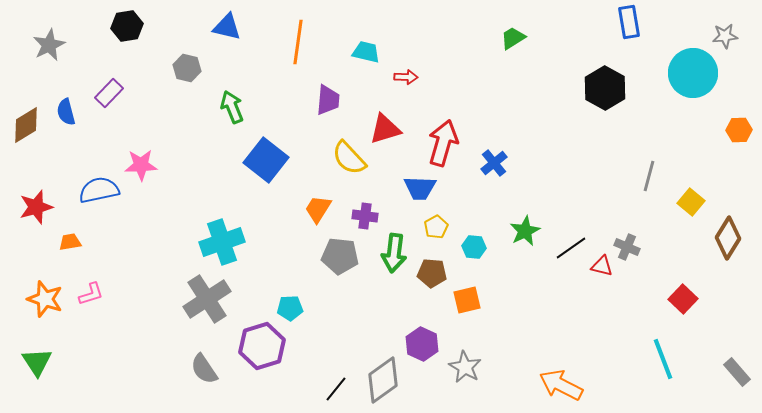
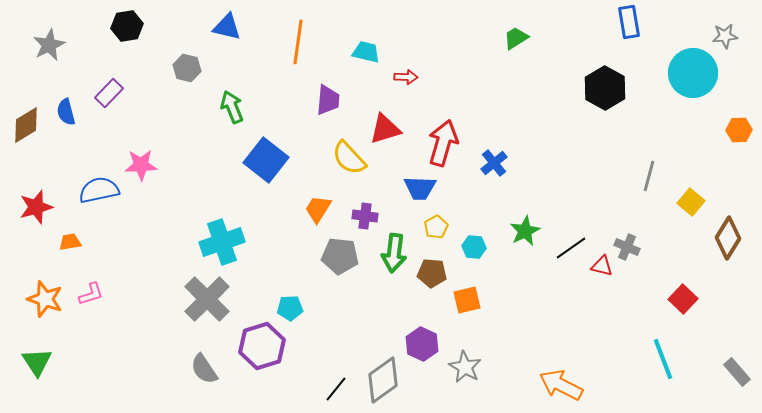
green trapezoid at (513, 38): moved 3 px right
gray cross at (207, 299): rotated 12 degrees counterclockwise
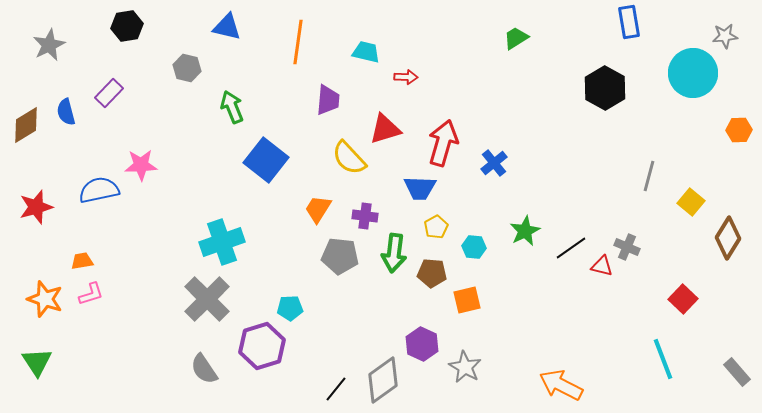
orange trapezoid at (70, 242): moved 12 px right, 19 px down
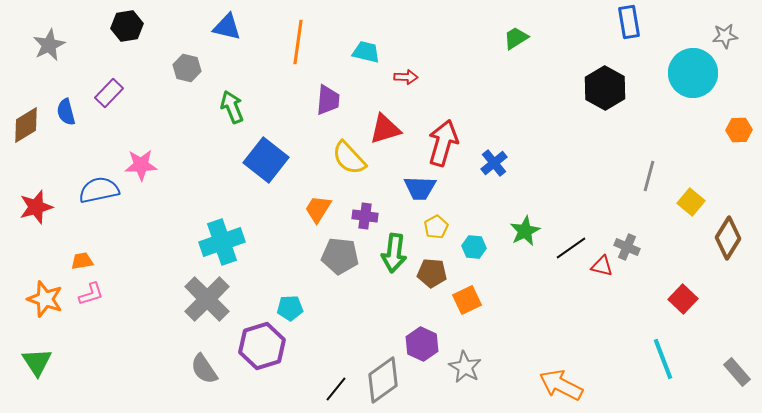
orange square at (467, 300): rotated 12 degrees counterclockwise
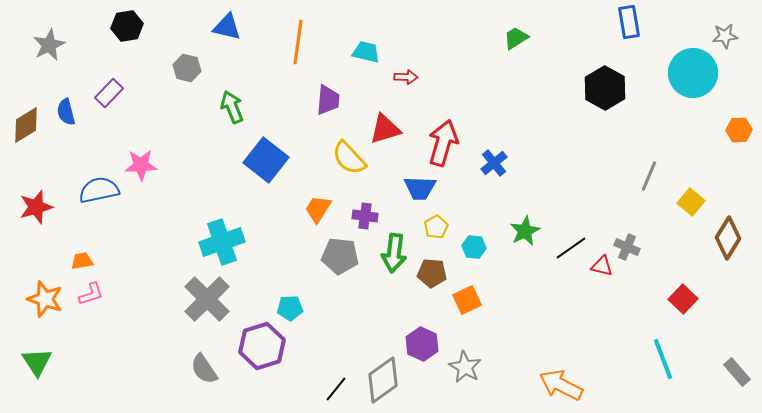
gray line at (649, 176): rotated 8 degrees clockwise
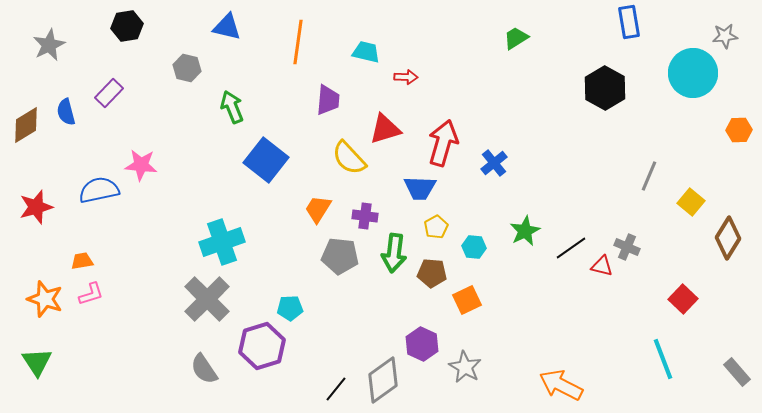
pink star at (141, 165): rotated 8 degrees clockwise
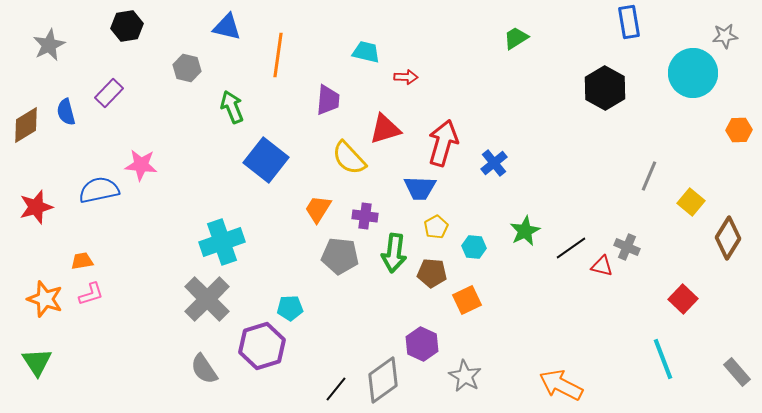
orange line at (298, 42): moved 20 px left, 13 px down
gray star at (465, 367): moved 9 px down
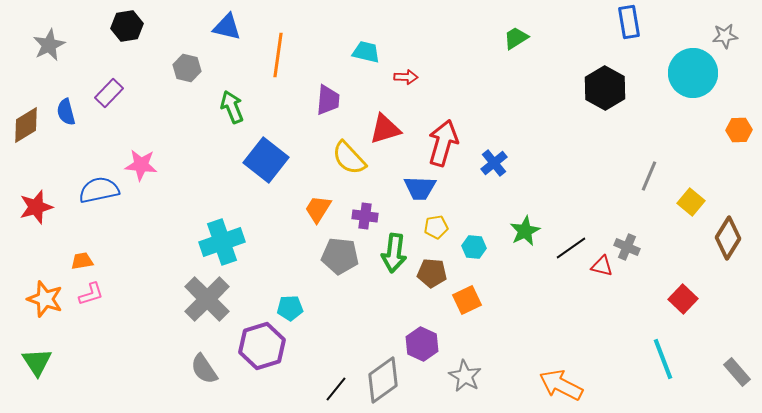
yellow pentagon at (436, 227): rotated 20 degrees clockwise
